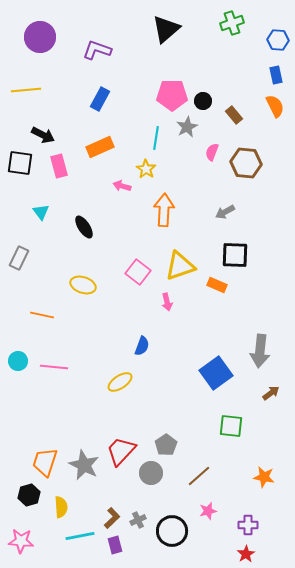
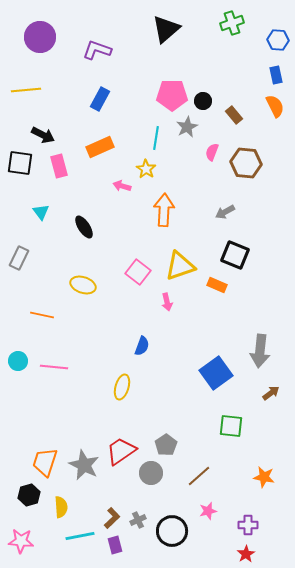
black square at (235, 255): rotated 20 degrees clockwise
yellow ellipse at (120, 382): moved 2 px right, 5 px down; rotated 40 degrees counterclockwise
red trapezoid at (121, 451): rotated 12 degrees clockwise
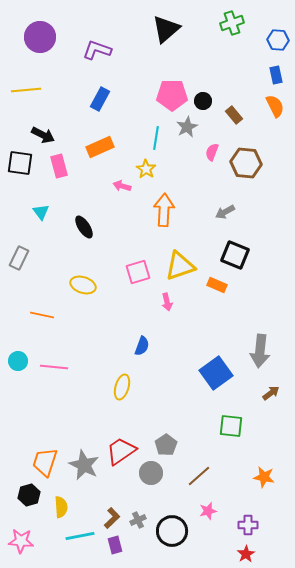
pink square at (138, 272): rotated 35 degrees clockwise
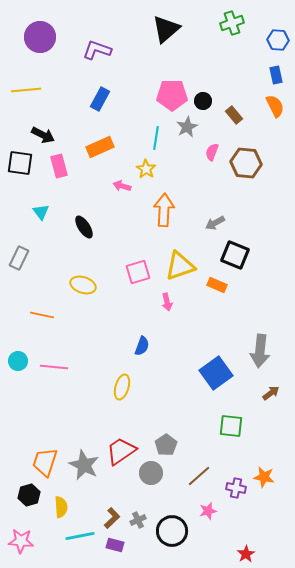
gray arrow at (225, 212): moved 10 px left, 11 px down
purple cross at (248, 525): moved 12 px left, 37 px up; rotated 12 degrees clockwise
purple rectangle at (115, 545): rotated 60 degrees counterclockwise
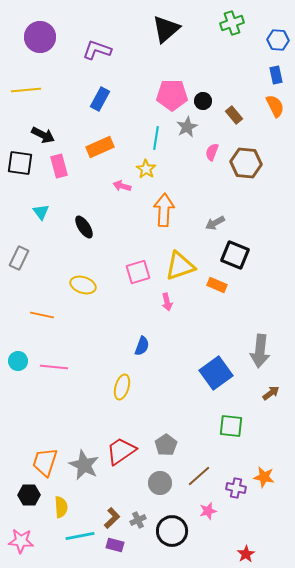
gray circle at (151, 473): moved 9 px right, 10 px down
black hexagon at (29, 495): rotated 15 degrees clockwise
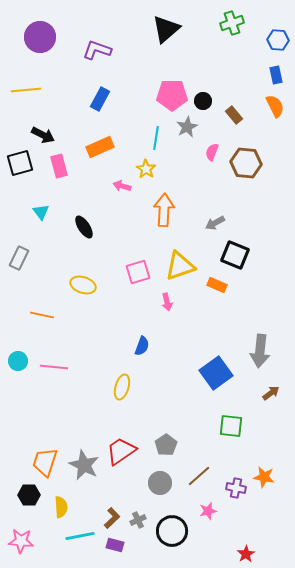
black square at (20, 163): rotated 24 degrees counterclockwise
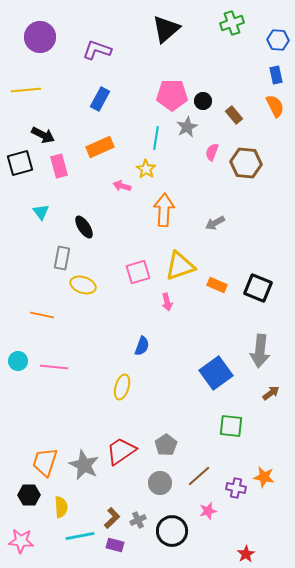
black square at (235, 255): moved 23 px right, 33 px down
gray rectangle at (19, 258): moved 43 px right; rotated 15 degrees counterclockwise
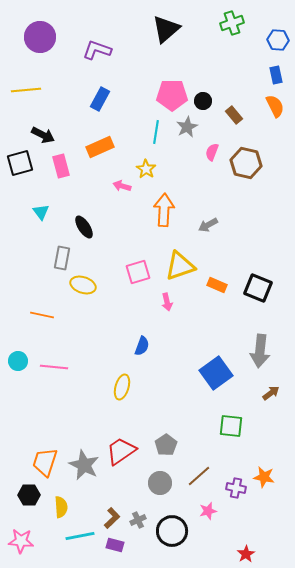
cyan line at (156, 138): moved 6 px up
brown hexagon at (246, 163): rotated 8 degrees clockwise
pink rectangle at (59, 166): moved 2 px right
gray arrow at (215, 223): moved 7 px left, 2 px down
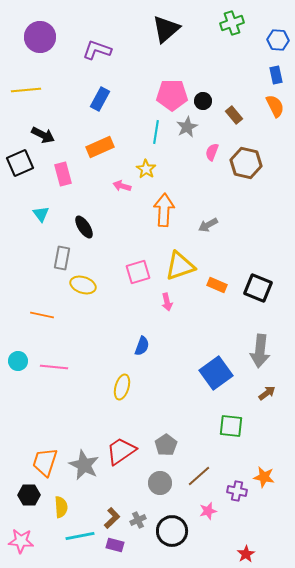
black square at (20, 163): rotated 8 degrees counterclockwise
pink rectangle at (61, 166): moved 2 px right, 8 px down
cyan triangle at (41, 212): moved 2 px down
brown arrow at (271, 393): moved 4 px left
purple cross at (236, 488): moved 1 px right, 3 px down
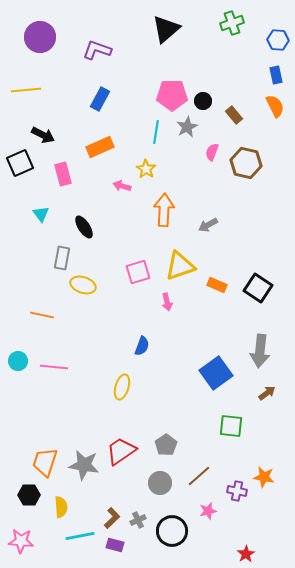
black square at (258, 288): rotated 12 degrees clockwise
gray star at (84, 465): rotated 16 degrees counterclockwise
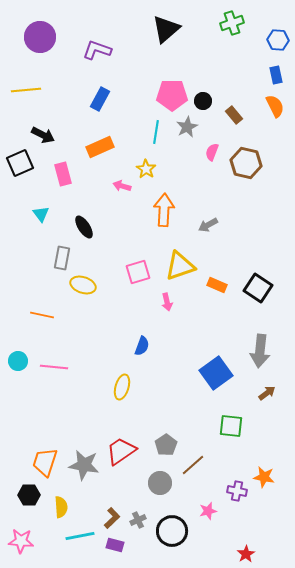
brown line at (199, 476): moved 6 px left, 11 px up
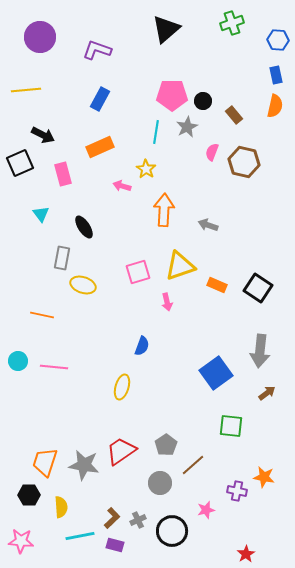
orange semicircle at (275, 106): rotated 40 degrees clockwise
brown hexagon at (246, 163): moved 2 px left, 1 px up
gray arrow at (208, 225): rotated 48 degrees clockwise
pink star at (208, 511): moved 2 px left, 1 px up
